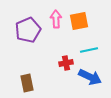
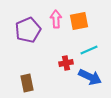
cyan line: rotated 12 degrees counterclockwise
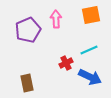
orange square: moved 12 px right, 6 px up
red cross: rotated 16 degrees counterclockwise
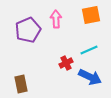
brown rectangle: moved 6 px left, 1 px down
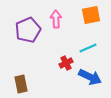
cyan line: moved 1 px left, 2 px up
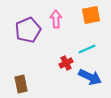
cyan line: moved 1 px left, 1 px down
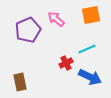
pink arrow: rotated 48 degrees counterclockwise
brown rectangle: moved 1 px left, 2 px up
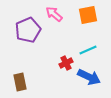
orange square: moved 3 px left
pink arrow: moved 2 px left, 5 px up
cyan line: moved 1 px right, 1 px down
blue arrow: moved 1 px left
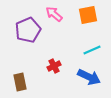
cyan line: moved 4 px right
red cross: moved 12 px left, 3 px down
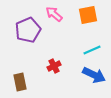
blue arrow: moved 5 px right, 2 px up
